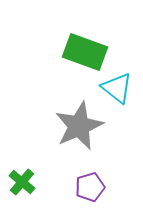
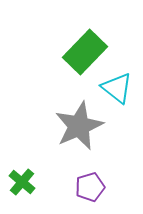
green rectangle: rotated 66 degrees counterclockwise
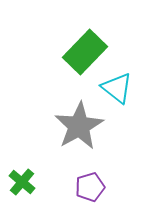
gray star: rotated 6 degrees counterclockwise
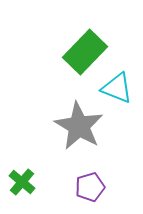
cyan triangle: rotated 16 degrees counterclockwise
gray star: rotated 12 degrees counterclockwise
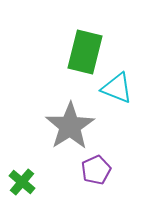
green rectangle: rotated 30 degrees counterclockwise
gray star: moved 9 px left; rotated 9 degrees clockwise
purple pentagon: moved 6 px right, 17 px up; rotated 8 degrees counterclockwise
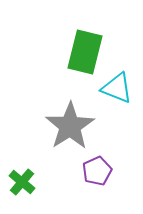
purple pentagon: moved 1 px right, 1 px down
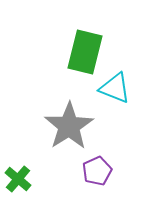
cyan triangle: moved 2 px left
gray star: moved 1 px left
green cross: moved 4 px left, 3 px up
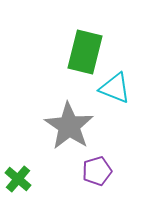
gray star: rotated 6 degrees counterclockwise
purple pentagon: rotated 8 degrees clockwise
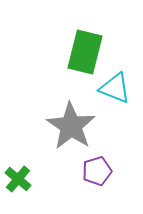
gray star: moved 2 px right
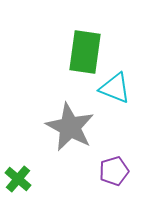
green rectangle: rotated 6 degrees counterclockwise
gray star: moved 1 px left, 1 px down; rotated 6 degrees counterclockwise
purple pentagon: moved 17 px right
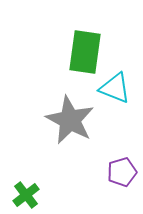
gray star: moved 7 px up
purple pentagon: moved 8 px right, 1 px down
green cross: moved 8 px right, 16 px down; rotated 12 degrees clockwise
